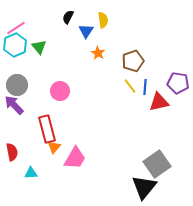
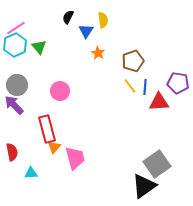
red triangle: rotated 10 degrees clockwise
pink trapezoid: rotated 45 degrees counterclockwise
black triangle: moved 1 px up; rotated 16 degrees clockwise
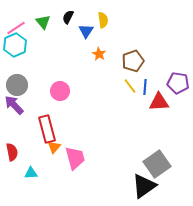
green triangle: moved 4 px right, 25 px up
orange star: moved 1 px right, 1 px down
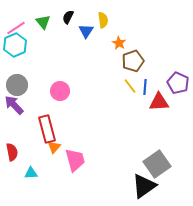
orange star: moved 20 px right, 11 px up
purple pentagon: rotated 15 degrees clockwise
pink trapezoid: moved 2 px down
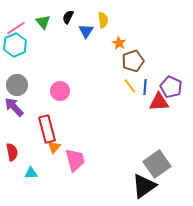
purple pentagon: moved 7 px left, 4 px down
purple arrow: moved 2 px down
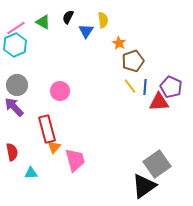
green triangle: rotated 21 degrees counterclockwise
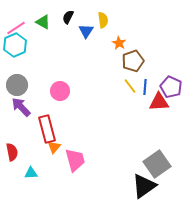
purple arrow: moved 7 px right
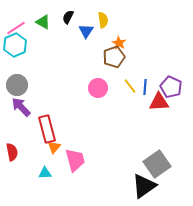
brown pentagon: moved 19 px left, 4 px up
pink circle: moved 38 px right, 3 px up
cyan triangle: moved 14 px right
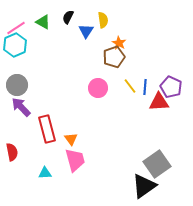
orange triangle: moved 17 px right, 8 px up; rotated 16 degrees counterclockwise
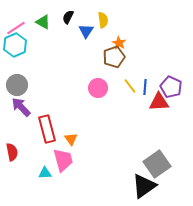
pink trapezoid: moved 12 px left
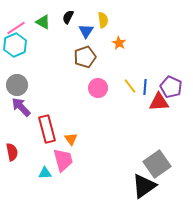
brown pentagon: moved 29 px left
